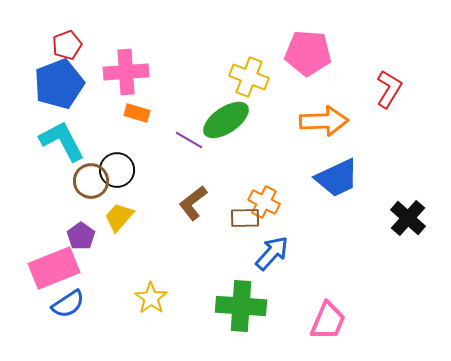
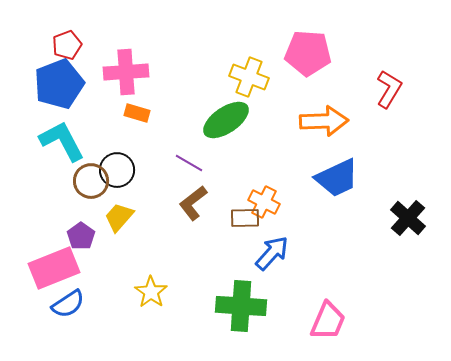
purple line: moved 23 px down
yellow star: moved 6 px up
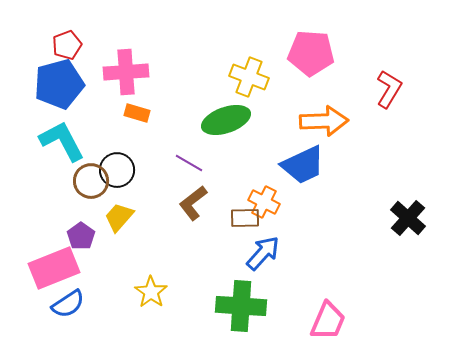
pink pentagon: moved 3 px right
blue pentagon: rotated 6 degrees clockwise
green ellipse: rotated 15 degrees clockwise
blue trapezoid: moved 34 px left, 13 px up
blue arrow: moved 9 px left
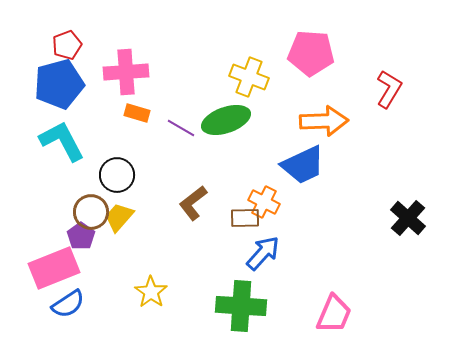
purple line: moved 8 px left, 35 px up
black circle: moved 5 px down
brown circle: moved 31 px down
pink trapezoid: moved 6 px right, 7 px up
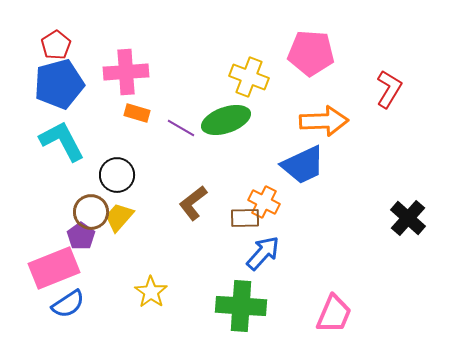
red pentagon: moved 11 px left; rotated 12 degrees counterclockwise
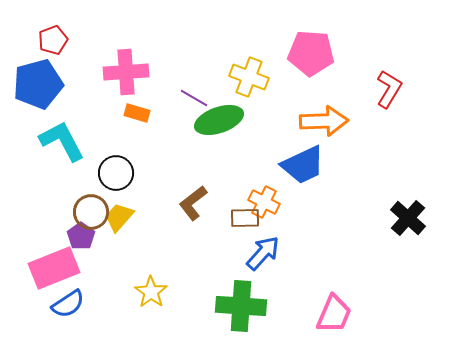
red pentagon: moved 3 px left, 5 px up; rotated 12 degrees clockwise
blue pentagon: moved 21 px left
green ellipse: moved 7 px left
purple line: moved 13 px right, 30 px up
black circle: moved 1 px left, 2 px up
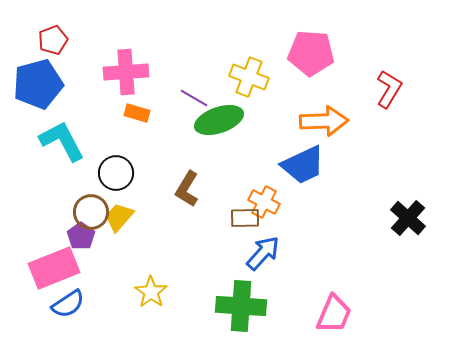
brown L-shape: moved 6 px left, 14 px up; rotated 21 degrees counterclockwise
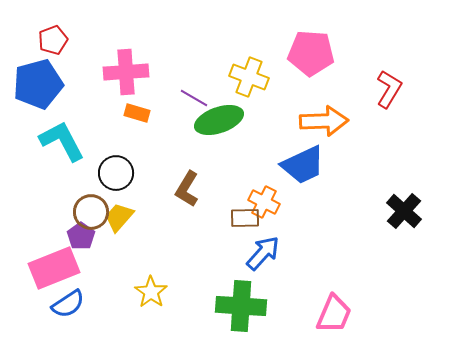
black cross: moved 4 px left, 7 px up
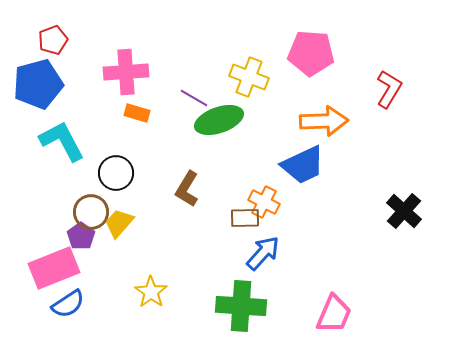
yellow trapezoid: moved 6 px down
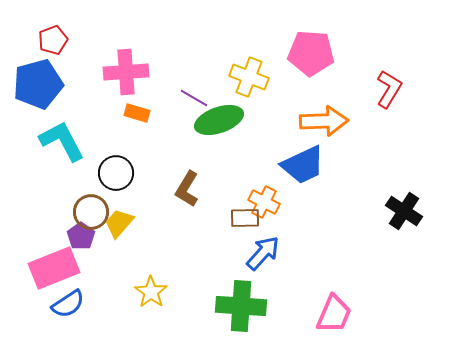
black cross: rotated 9 degrees counterclockwise
